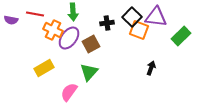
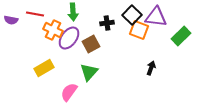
black square: moved 2 px up
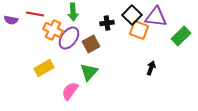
pink semicircle: moved 1 px right, 1 px up
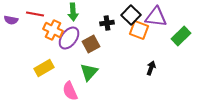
black square: moved 1 px left
pink semicircle: rotated 60 degrees counterclockwise
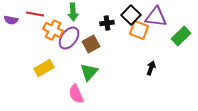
pink semicircle: moved 6 px right, 3 px down
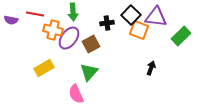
orange cross: rotated 12 degrees counterclockwise
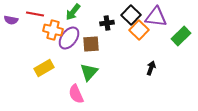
green arrow: rotated 42 degrees clockwise
orange square: rotated 24 degrees clockwise
brown square: rotated 24 degrees clockwise
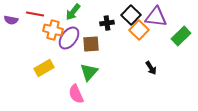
black arrow: rotated 128 degrees clockwise
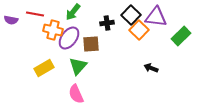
black arrow: rotated 144 degrees clockwise
green triangle: moved 11 px left, 6 px up
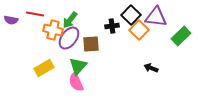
green arrow: moved 3 px left, 8 px down
black cross: moved 5 px right, 3 px down
pink semicircle: moved 12 px up
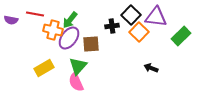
orange square: moved 2 px down
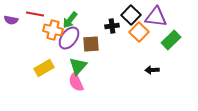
green rectangle: moved 10 px left, 4 px down
black arrow: moved 1 px right, 2 px down; rotated 24 degrees counterclockwise
